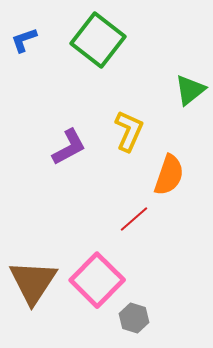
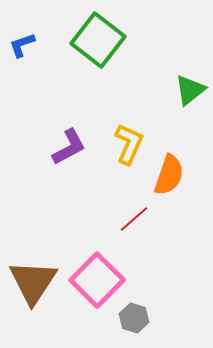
blue L-shape: moved 2 px left, 5 px down
yellow L-shape: moved 13 px down
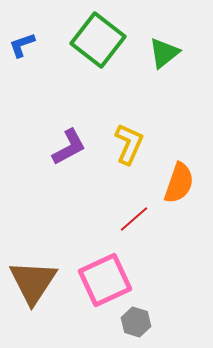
green triangle: moved 26 px left, 37 px up
orange semicircle: moved 10 px right, 8 px down
pink square: moved 8 px right; rotated 20 degrees clockwise
gray hexagon: moved 2 px right, 4 px down
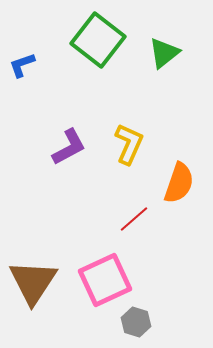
blue L-shape: moved 20 px down
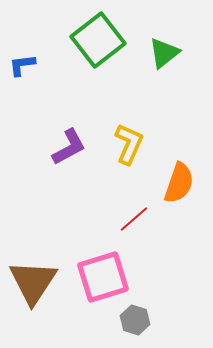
green square: rotated 14 degrees clockwise
blue L-shape: rotated 12 degrees clockwise
pink square: moved 2 px left, 3 px up; rotated 8 degrees clockwise
gray hexagon: moved 1 px left, 2 px up
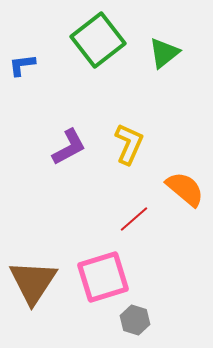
orange semicircle: moved 6 px right, 6 px down; rotated 69 degrees counterclockwise
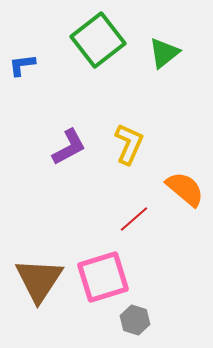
brown triangle: moved 6 px right, 2 px up
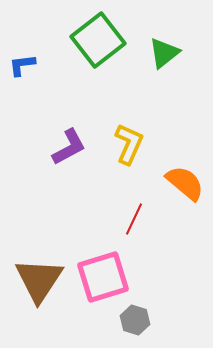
orange semicircle: moved 6 px up
red line: rotated 24 degrees counterclockwise
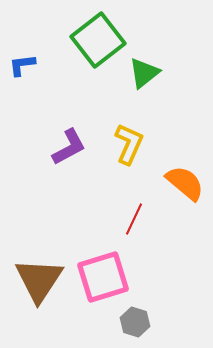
green triangle: moved 20 px left, 20 px down
gray hexagon: moved 2 px down
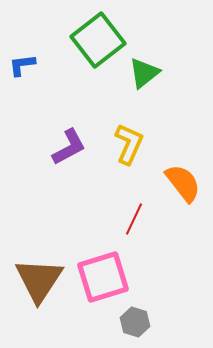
orange semicircle: moved 2 px left; rotated 12 degrees clockwise
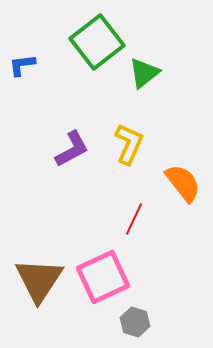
green square: moved 1 px left, 2 px down
purple L-shape: moved 3 px right, 2 px down
pink square: rotated 8 degrees counterclockwise
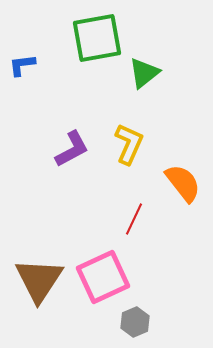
green square: moved 4 px up; rotated 28 degrees clockwise
gray hexagon: rotated 20 degrees clockwise
